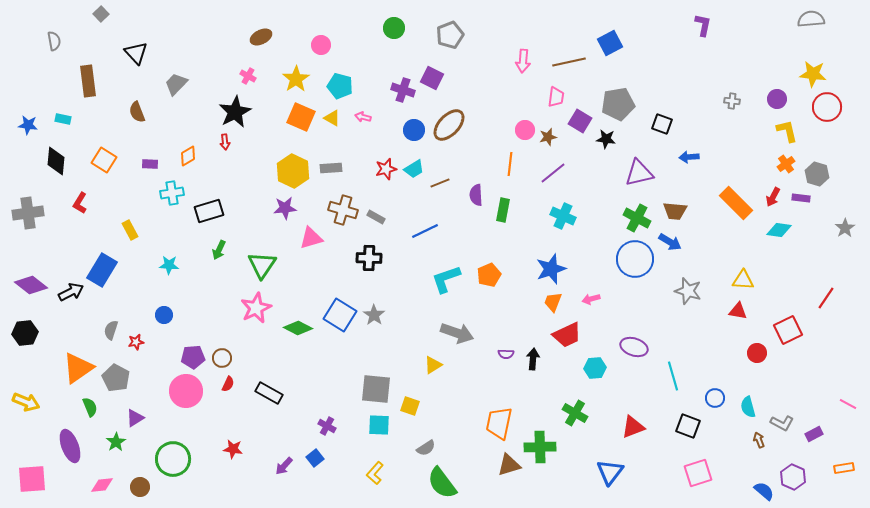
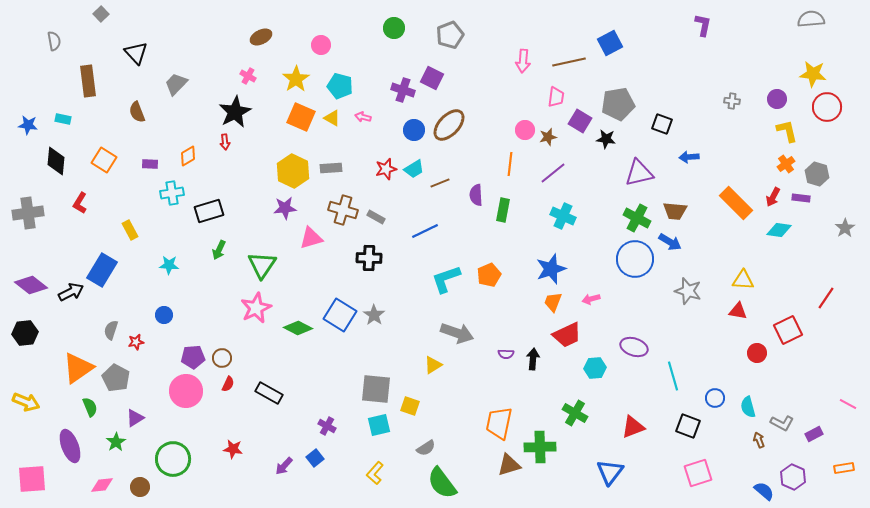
cyan square at (379, 425): rotated 15 degrees counterclockwise
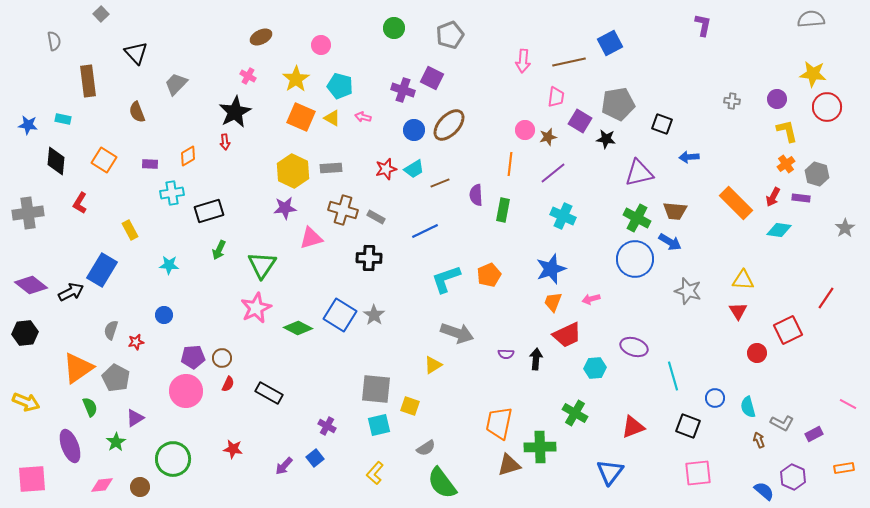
red triangle at (738, 311): rotated 48 degrees clockwise
black arrow at (533, 359): moved 3 px right
pink square at (698, 473): rotated 12 degrees clockwise
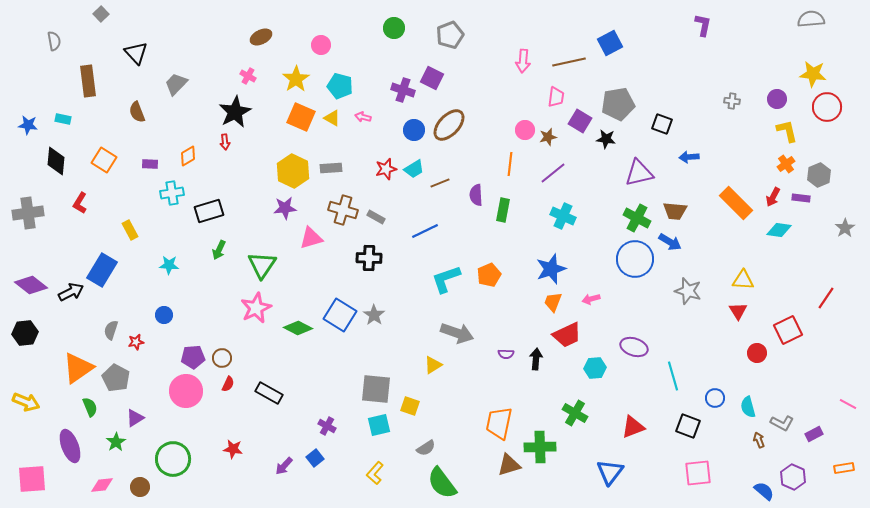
gray hexagon at (817, 174): moved 2 px right, 1 px down; rotated 20 degrees clockwise
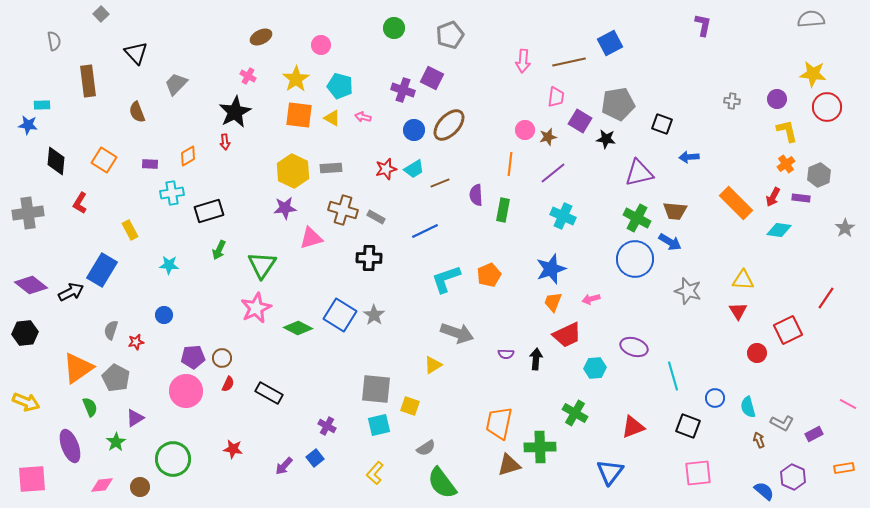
orange square at (301, 117): moved 2 px left, 2 px up; rotated 16 degrees counterclockwise
cyan rectangle at (63, 119): moved 21 px left, 14 px up; rotated 14 degrees counterclockwise
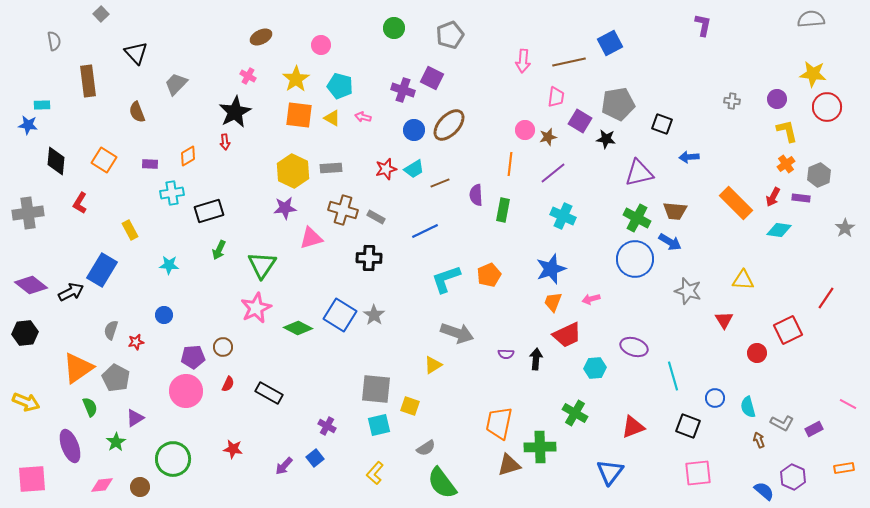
red triangle at (738, 311): moved 14 px left, 9 px down
brown circle at (222, 358): moved 1 px right, 11 px up
purple rectangle at (814, 434): moved 5 px up
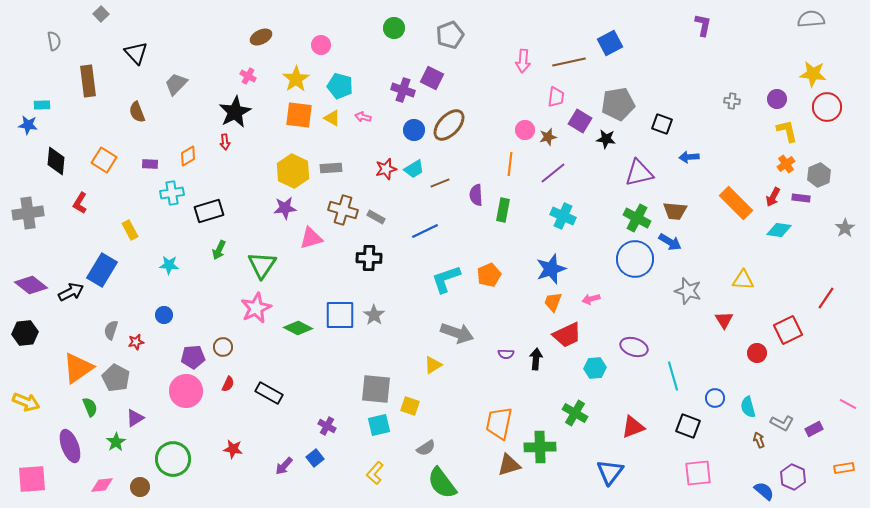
blue square at (340, 315): rotated 32 degrees counterclockwise
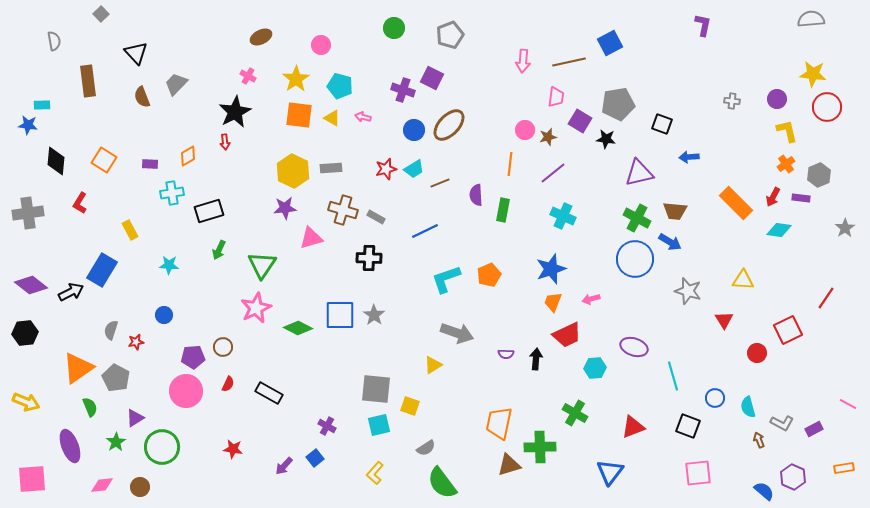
brown semicircle at (137, 112): moved 5 px right, 15 px up
green circle at (173, 459): moved 11 px left, 12 px up
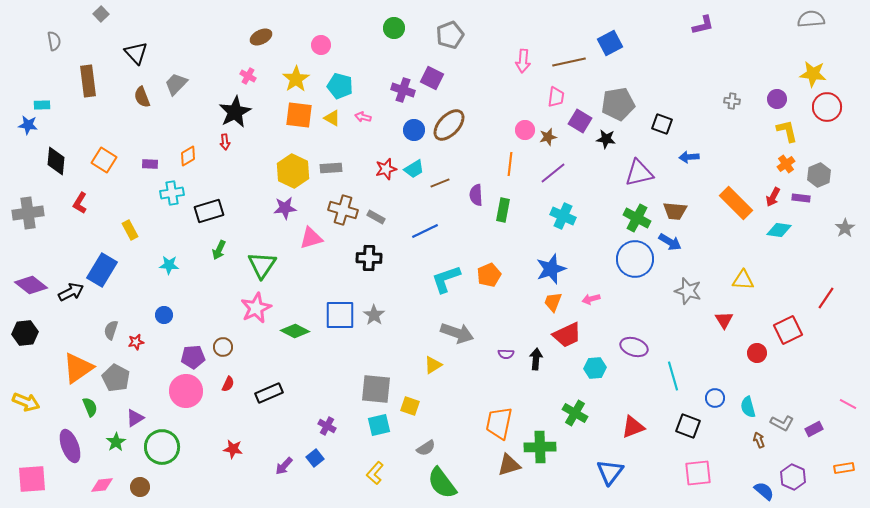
purple L-shape at (703, 25): rotated 65 degrees clockwise
green diamond at (298, 328): moved 3 px left, 3 px down
black rectangle at (269, 393): rotated 52 degrees counterclockwise
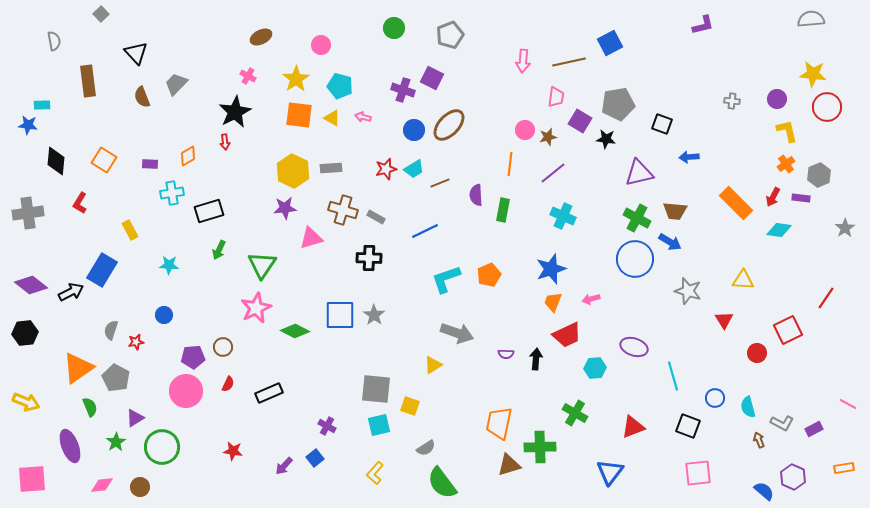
red star at (233, 449): moved 2 px down
